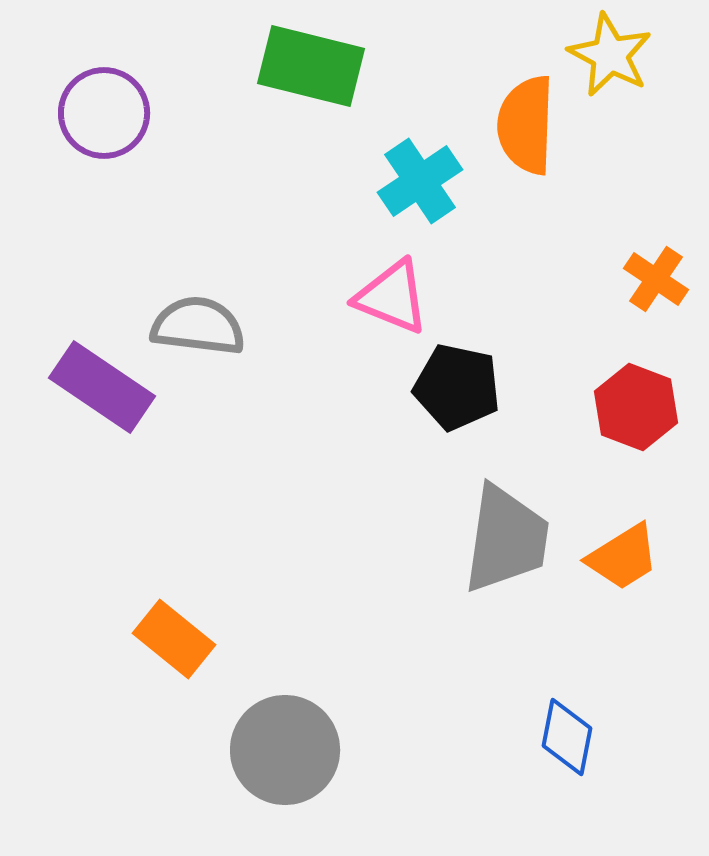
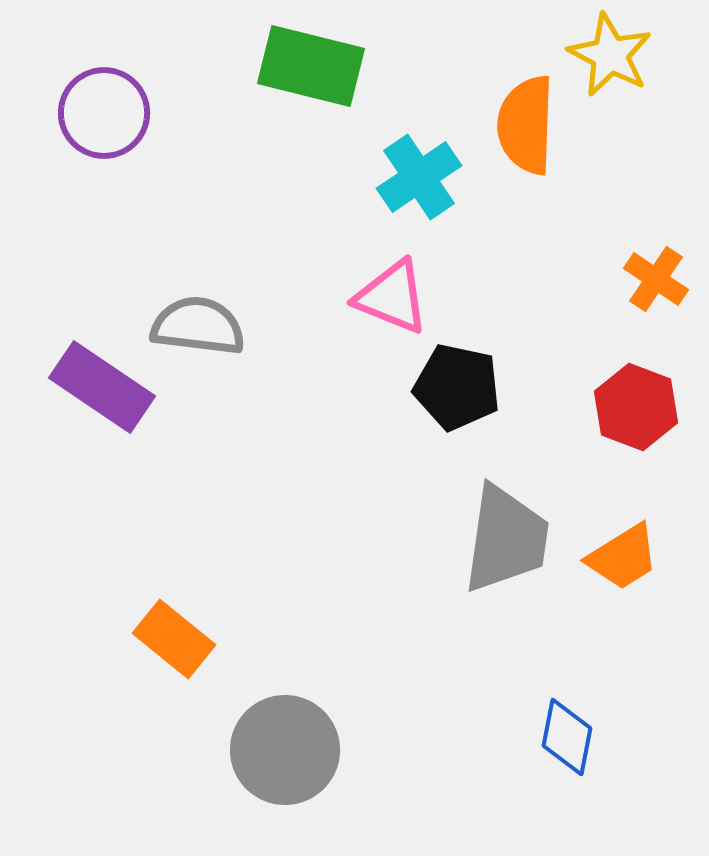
cyan cross: moved 1 px left, 4 px up
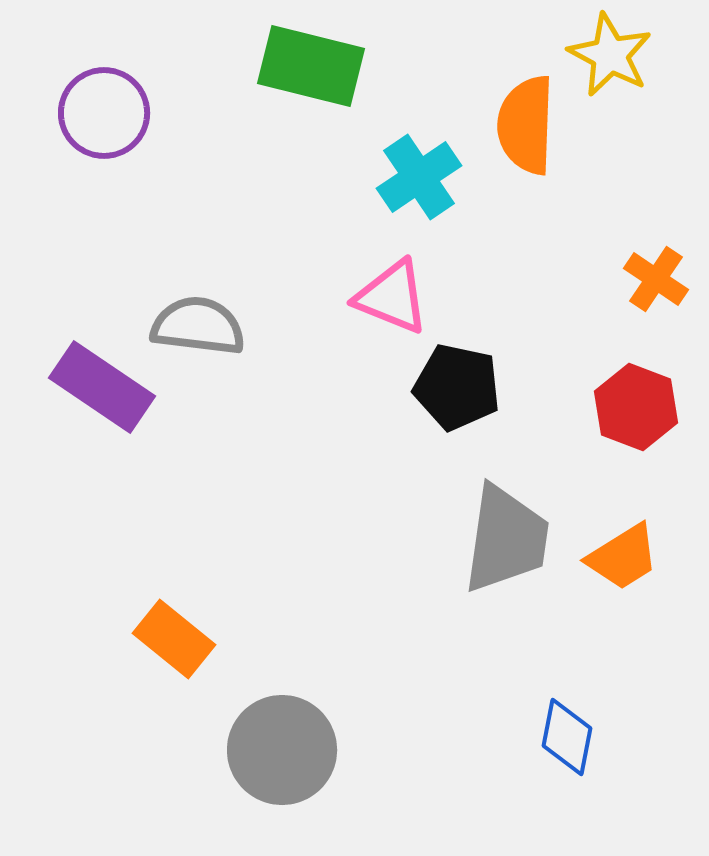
gray circle: moved 3 px left
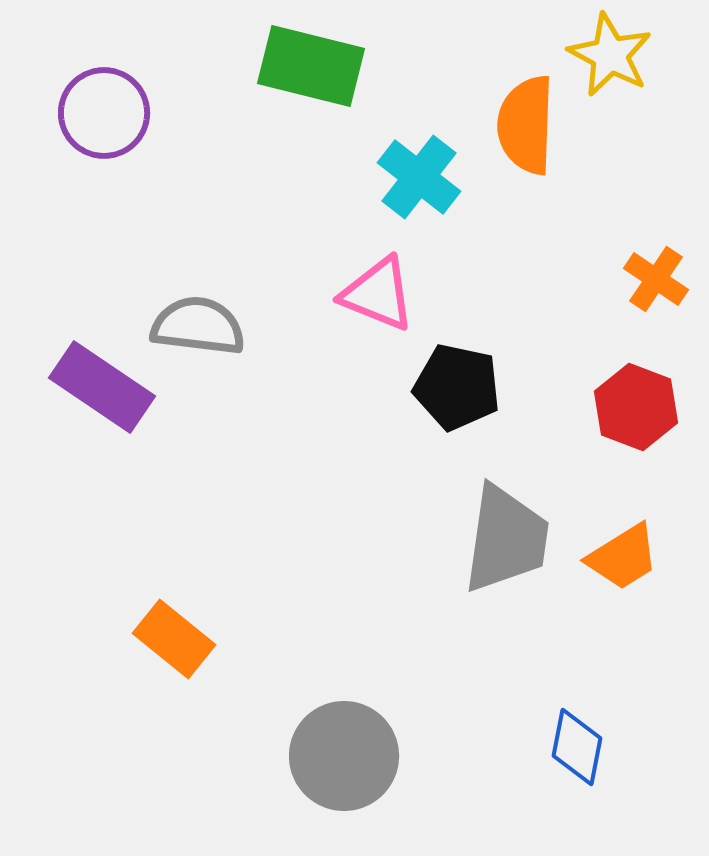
cyan cross: rotated 18 degrees counterclockwise
pink triangle: moved 14 px left, 3 px up
blue diamond: moved 10 px right, 10 px down
gray circle: moved 62 px right, 6 px down
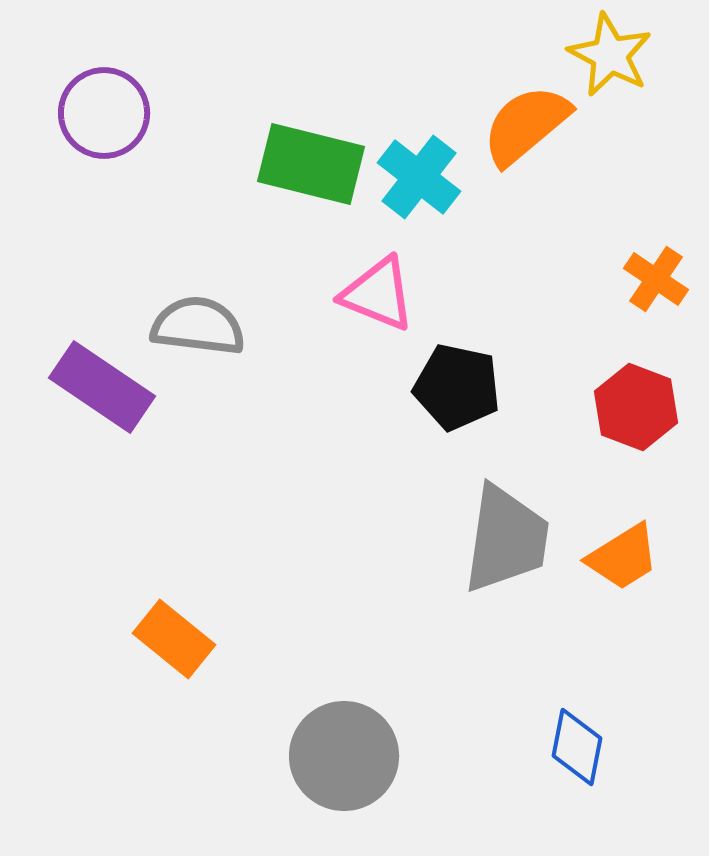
green rectangle: moved 98 px down
orange semicircle: rotated 48 degrees clockwise
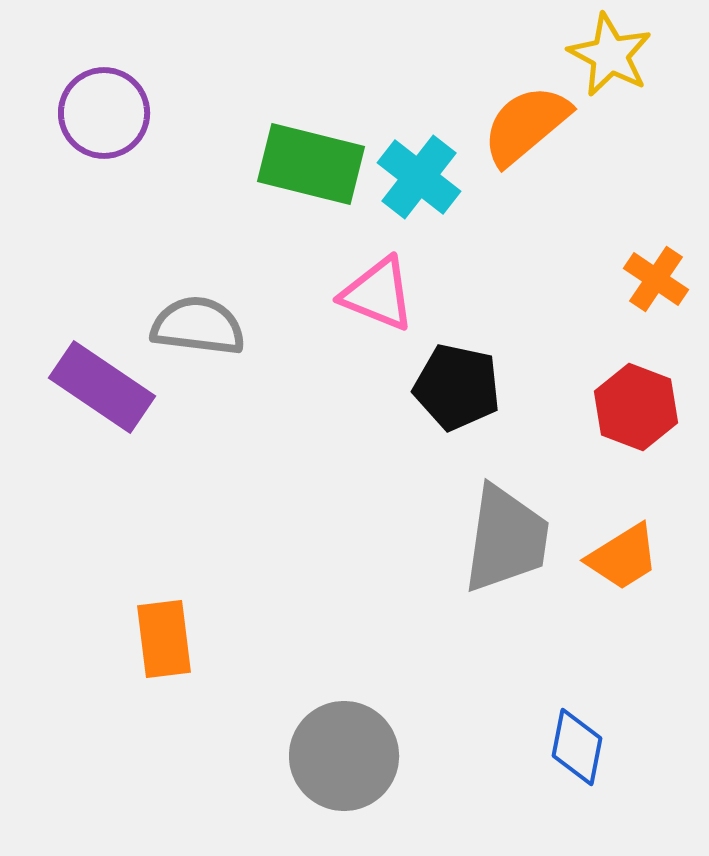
orange rectangle: moved 10 px left; rotated 44 degrees clockwise
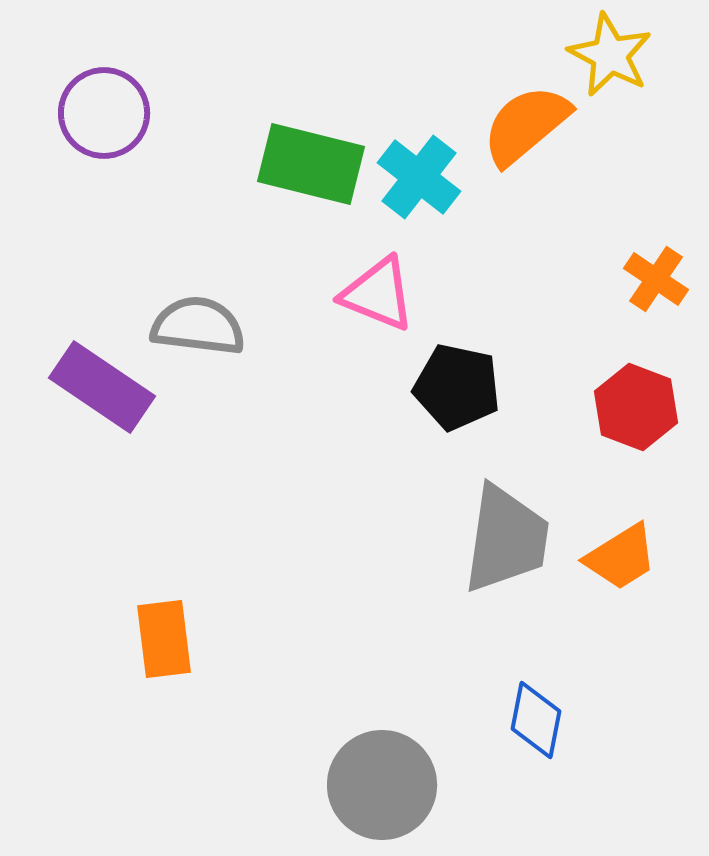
orange trapezoid: moved 2 px left
blue diamond: moved 41 px left, 27 px up
gray circle: moved 38 px right, 29 px down
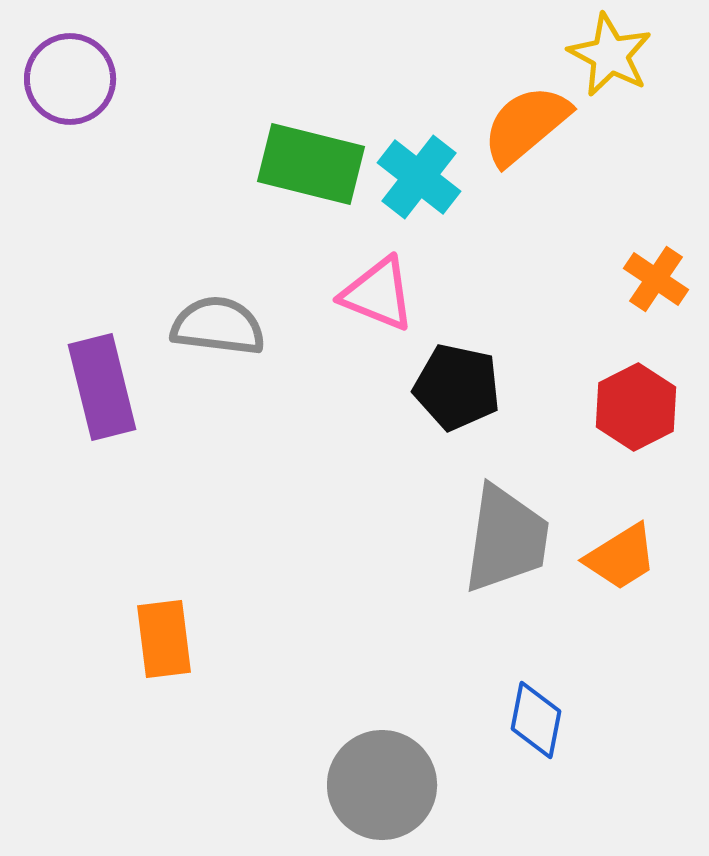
purple circle: moved 34 px left, 34 px up
gray semicircle: moved 20 px right
purple rectangle: rotated 42 degrees clockwise
red hexagon: rotated 12 degrees clockwise
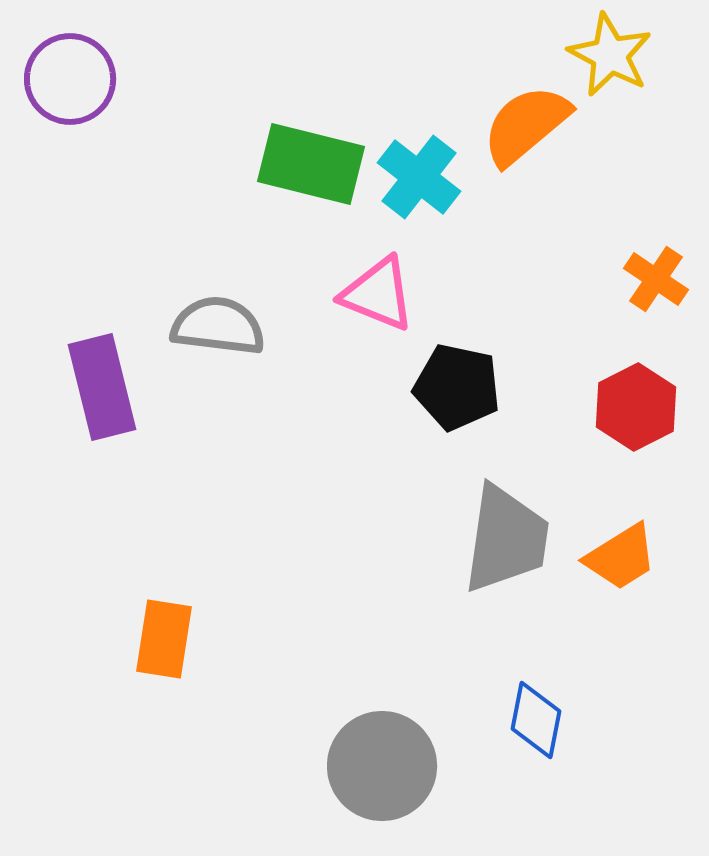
orange rectangle: rotated 16 degrees clockwise
gray circle: moved 19 px up
